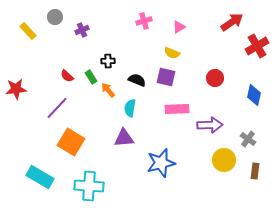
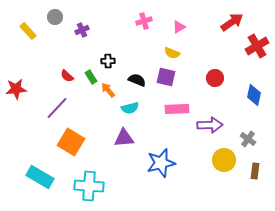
cyan semicircle: rotated 114 degrees counterclockwise
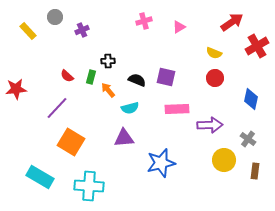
yellow semicircle: moved 42 px right
green rectangle: rotated 48 degrees clockwise
blue diamond: moved 3 px left, 4 px down
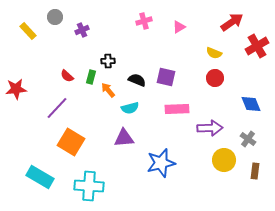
blue diamond: moved 5 px down; rotated 35 degrees counterclockwise
purple arrow: moved 3 px down
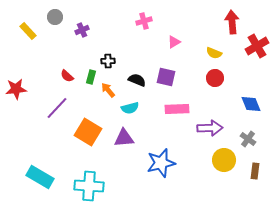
red arrow: rotated 60 degrees counterclockwise
pink triangle: moved 5 px left, 15 px down
orange square: moved 17 px right, 10 px up
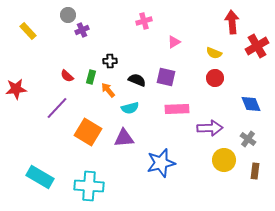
gray circle: moved 13 px right, 2 px up
black cross: moved 2 px right
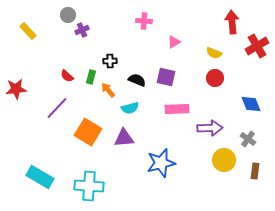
pink cross: rotated 21 degrees clockwise
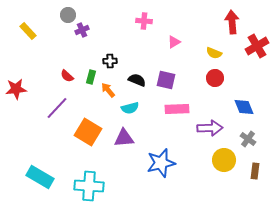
purple square: moved 3 px down
blue diamond: moved 7 px left, 3 px down
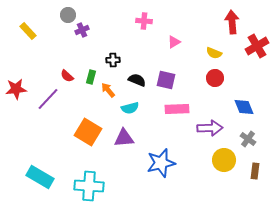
black cross: moved 3 px right, 1 px up
purple line: moved 9 px left, 9 px up
